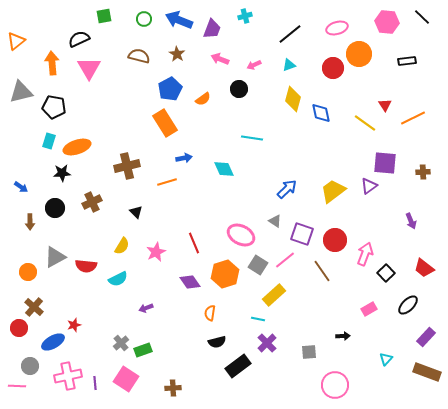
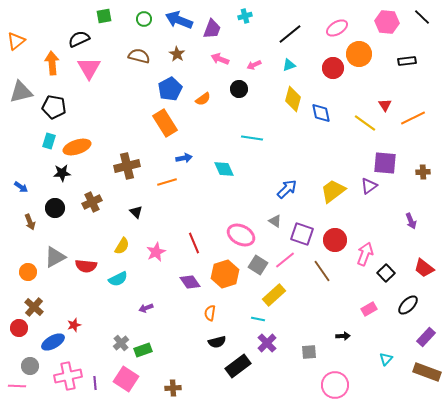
pink ellipse at (337, 28): rotated 15 degrees counterclockwise
brown arrow at (30, 222): rotated 21 degrees counterclockwise
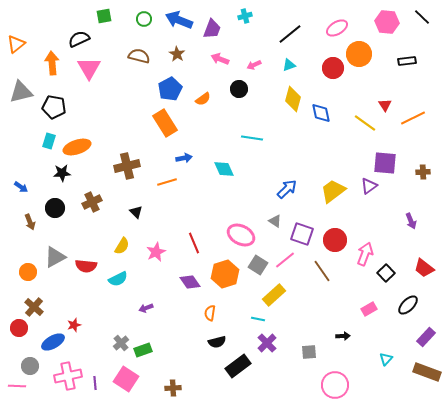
orange triangle at (16, 41): moved 3 px down
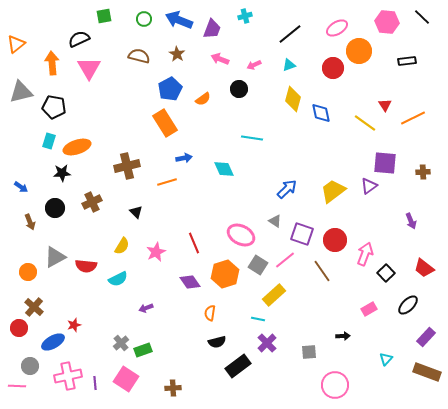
orange circle at (359, 54): moved 3 px up
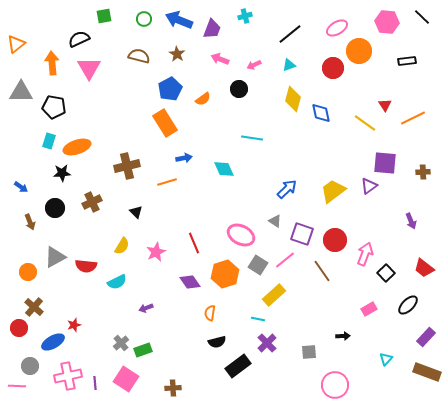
gray triangle at (21, 92): rotated 15 degrees clockwise
cyan semicircle at (118, 279): moved 1 px left, 3 px down
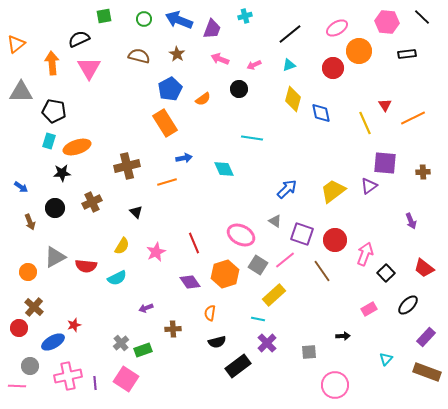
black rectangle at (407, 61): moved 7 px up
black pentagon at (54, 107): moved 4 px down
yellow line at (365, 123): rotated 30 degrees clockwise
cyan semicircle at (117, 282): moved 4 px up
brown cross at (173, 388): moved 59 px up
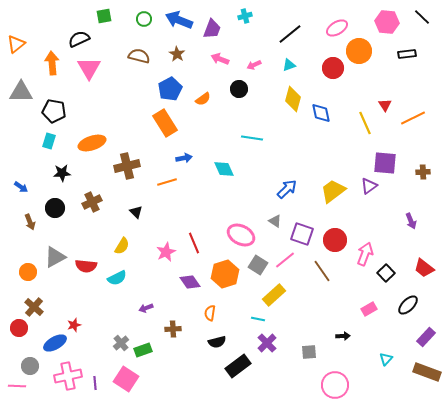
orange ellipse at (77, 147): moved 15 px right, 4 px up
pink star at (156, 252): moved 10 px right
blue ellipse at (53, 342): moved 2 px right, 1 px down
